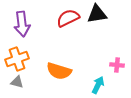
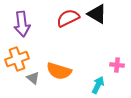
black triangle: rotated 40 degrees clockwise
gray triangle: moved 16 px right, 4 px up; rotated 24 degrees clockwise
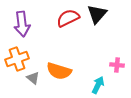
black triangle: rotated 40 degrees clockwise
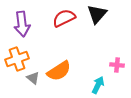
red semicircle: moved 4 px left
orange semicircle: rotated 50 degrees counterclockwise
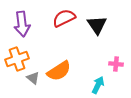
black triangle: moved 11 px down; rotated 15 degrees counterclockwise
pink cross: moved 1 px left, 1 px up
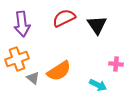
cyan arrow: rotated 90 degrees clockwise
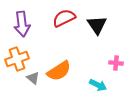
pink cross: moved 1 px up
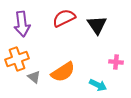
pink cross: moved 1 px up
orange semicircle: moved 4 px right, 1 px down
gray triangle: moved 1 px right, 1 px up
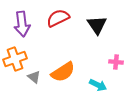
red semicircle: moved 6 px left
orange cross: moved 2 px left
